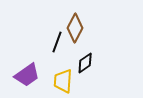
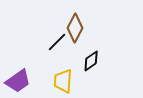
black line: rotated 25 degrees clockwise
black diamond: moved 6 px right, 2 px up
purple trapezoid: moved 9 px left, 6 px down
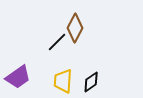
black diamond: moved 21 px down
purple trapezoid: moved 4 px up
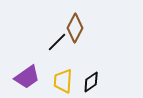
purple trapezoid: moved 9 px right
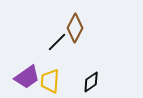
yellow trapezoid: moved 13 px left
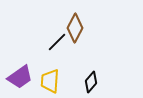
purple trapezoid: moved 7 px left
black diamond: rotated 15 degrees counterclockwise
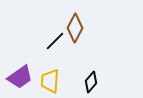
black line: moved 2 px left, 1 px up
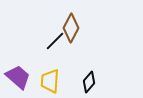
brown diamond: moved 4 px left
purple trapezoid: moved 2 px left; rotated 104 degrees counterclockwise
black diamond: moved 2 px left
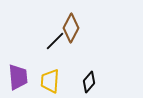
purple trapezoid: rotated 44 degrees clockwise
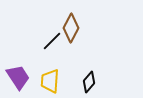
black line: moved 3 px left
purple trapezoid: rotated 28 degrees counterclockwise
